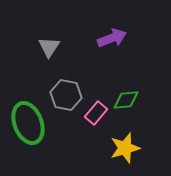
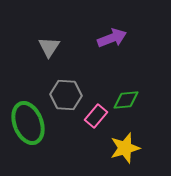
gray hexagon: rotated 8 degrees counterclockwise
pink rectangle: moved 3 px down
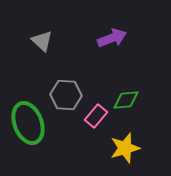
gray triangle: moved 7 px left, 6 px up; rotated 20 degrees counterclockwise
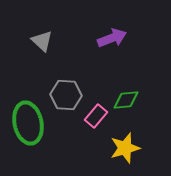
green ellipse: rotated 9 degrees clockwise
